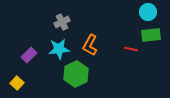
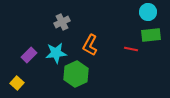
cyan star: moved 3 px left, 4 px down
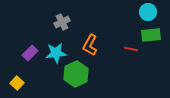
purple rectangle: moved 1 px right, 2 px up
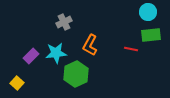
gray cross: moved 2 px right
purple rectangle: moved 1 px right, 3 px down
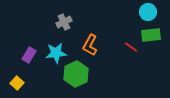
red line: moved 2 px up; rotated 24 degrees clockwise
purple rectangle: moved 2 px left, 1 px up; rotated 14 degrees counterclockwise
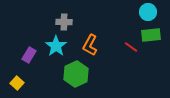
gray cross: rotated 28 degrees clockwise
cyan star: moved 7 px up; rotated 30 degrees counterclockwise
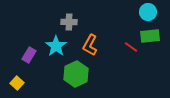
gray cross: moved 5 px right
green rectangle: moved 1 px left, 1 px down
